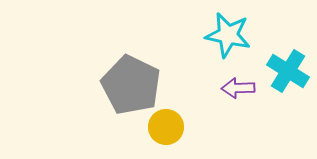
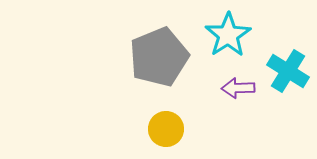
cyan star: rotated 27 degrees clockwise
gray pentagon: moved 28 px right, 28 px up; rotated 24 degrees clockwise
yellow circle: moved 2 px down
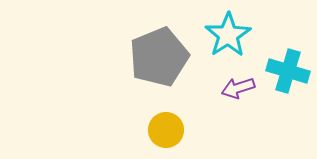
cyan cross: rotated 15 degrees counterclockwise
purple arrow: rotated 16 degrees counterclockwise
yellow circle: moved 1 px down
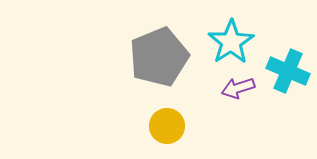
cyan star: moved 3 px right, 7 px down
cyan cross: rotated 6 degrees clockwise
yellow circle: moved 1 px right, 4 px up
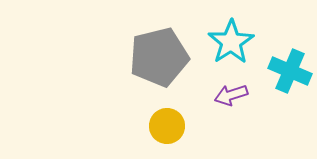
gray pentagon: rotated 8 degrees clockwise
cyan cross: moved 2 px right
purple arrow: moved 7 px left, 7 px down
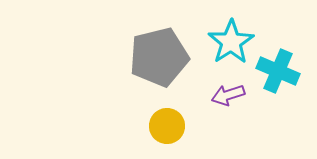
cyan cross: moved 12 px left
purple arrow: moved 3 px left
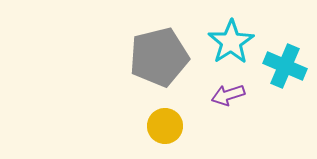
cyan cross: moved 7 px right, 5 px up
yellow circle: moved 2 px left
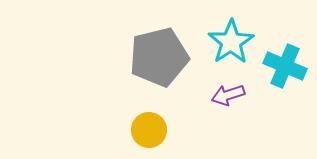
yellow circle: moved 16 px left, 4 px down
